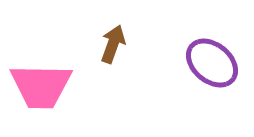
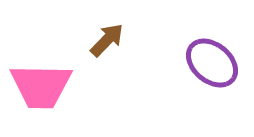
brown arrow: moved 6 px left, 4 px up; rotated 24 degrees clockwise
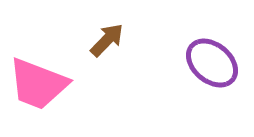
pink trapezoid: moved 3 px left, 2 px up; rotated 20 degrees clockwise
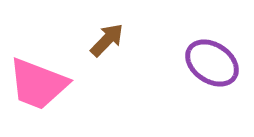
purple ellipse: rotated 6 degrees counterclockwise
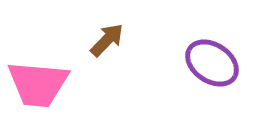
pink trapezoid: rotated 16 degrees counterclockwise
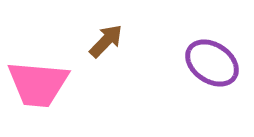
brown arrow: moved 1 px left, 1 px down
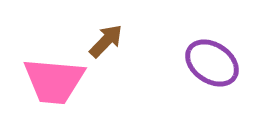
pink trapezoid: moved 16 px right, 3 px up
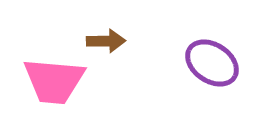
brown arrow: rotated 45 degrees clockwise
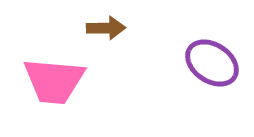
brown arrow: moved 13 px up
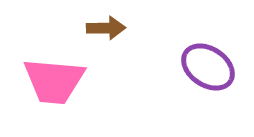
purple ellipse: moved 4 px left, 4 px down
